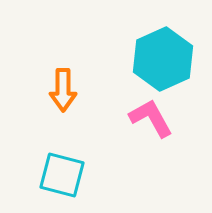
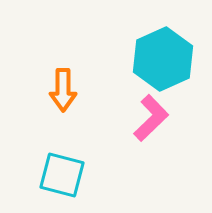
pink L-shape: rotated 75 degrees clockwise
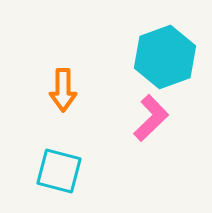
cyan hexagon: moved 2 px right, 2 px up; rotated 4 degrees clockwise
cyan square: moved 3 px left, 4 px up
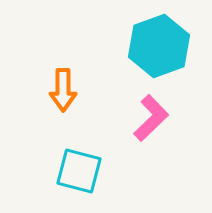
cyan hexagon: moved 6 px left, 11 px up
cyan square: moved 20 px right
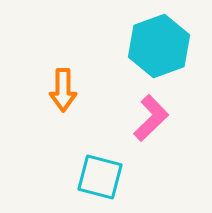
cyan square: moved 21 px right, 6 px down
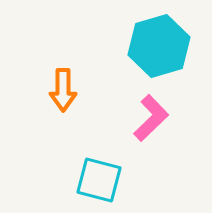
cyan hexagon: rotated 4 degrees clockwise
cyan square: moved 1 px left, 3 px down
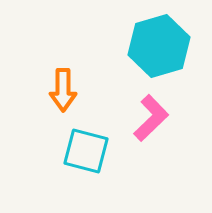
cyan square: moved 13 px left, 29 px up
